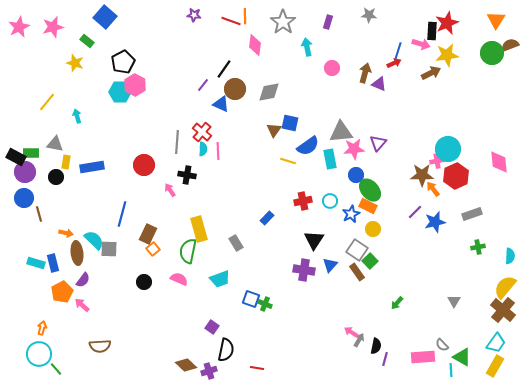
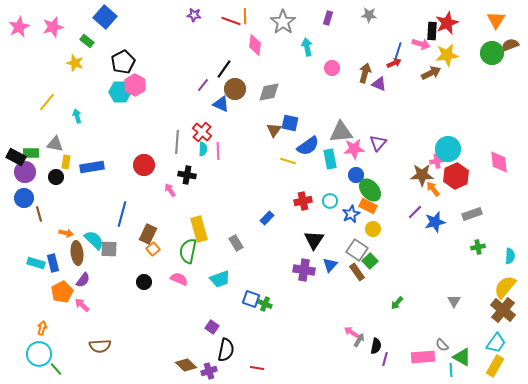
purple rectangle at (328, 22): moved 4 px up
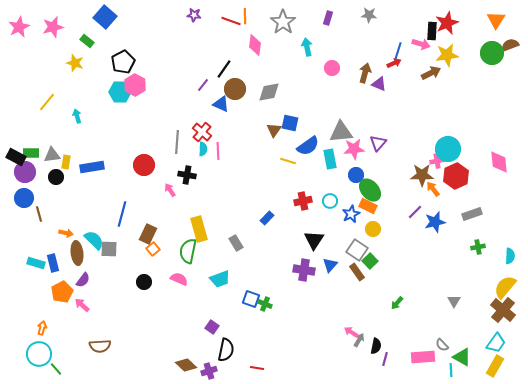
gray triangle at (55, 144): moved 3 px left, 11 px down; rotated 18 degrees counterclockwise
